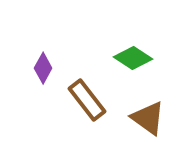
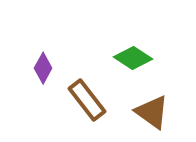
brown triangle: moved 4 px right, 6 px up
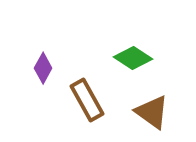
brown rectangle: rotated 9 degrees clockwise
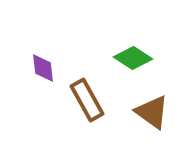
purple diamond: rotated 36 degrees counterclockwise
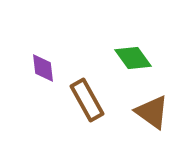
green diamond: rotated 21 degrees clockwise
